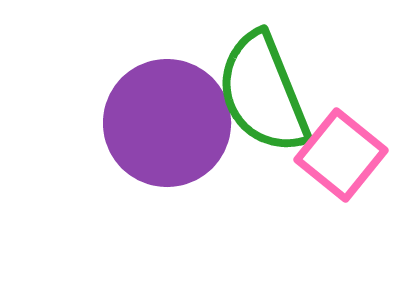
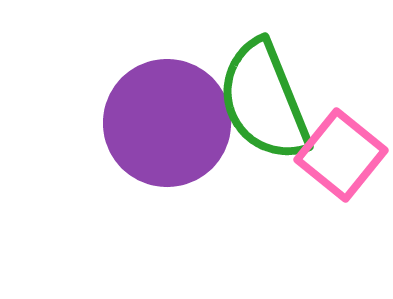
green semicircle: moved 1 px right, 8 px down
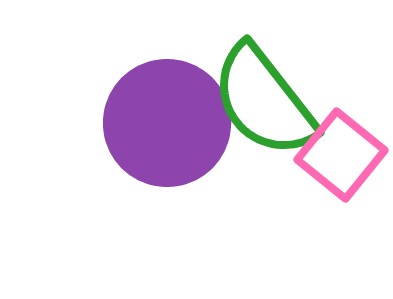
green semicircle: rotated 16 degrees counterclockwise
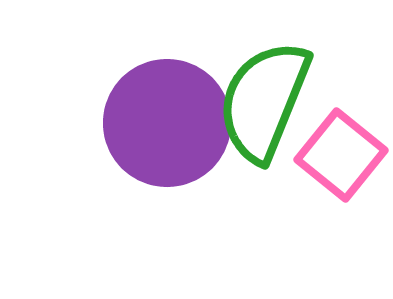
green semicircle: rotated 60 degrees clockwise
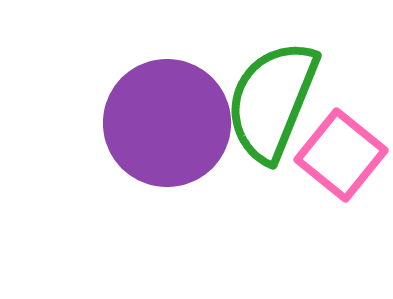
green semicircle: moved 8 px right
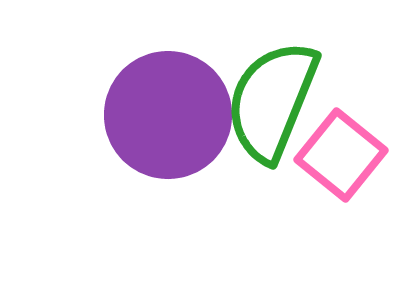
purple circle: moved 1 px right, 8 px up
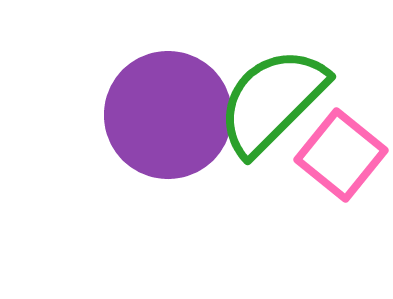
green semicircle: rotated 23 degrees clockwise
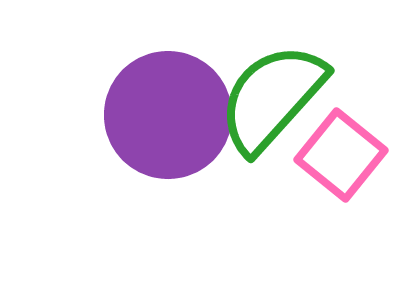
green semicircle: moved 3 px up; rotated 3 degrees counterclockwise
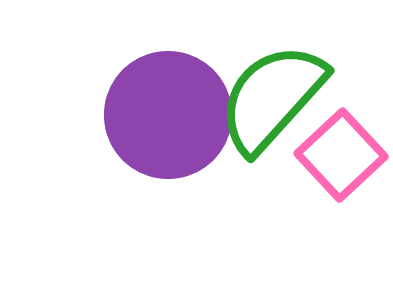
pink square: rotated 8 degrees clockwise
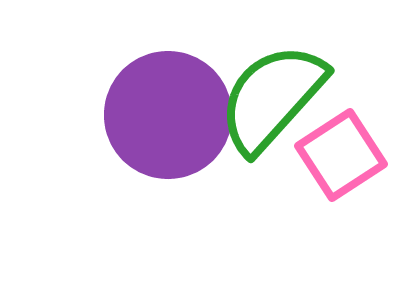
pink square: rotated 10 degrees clockwise
